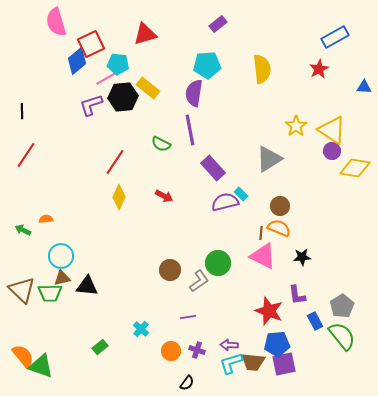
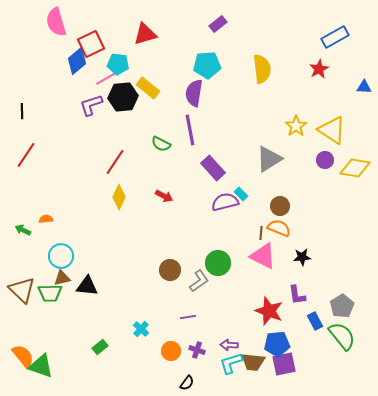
purple circle at (332, 151): moved 7 px left, 9 px down
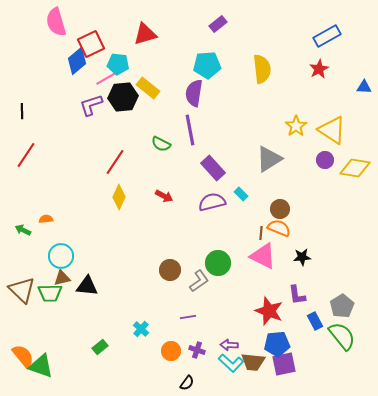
blue rectangle at (335, 37): moved 8 px left, 1 px up
purple semicircle at (225, 202): moved 13 px left
brown circle at (280, 206): moved 3 px down
cyan L-shape at (231, 363): rotated 120 degrees counterclockwise
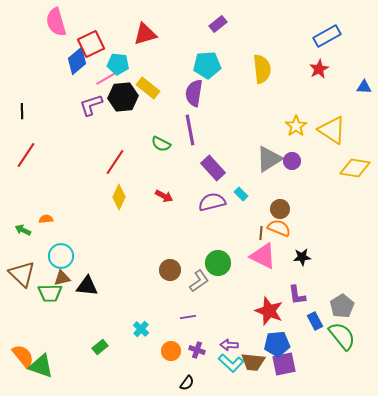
purple circle at (325, 160): moved 33 px left, 1 px down
brown triangle at (22, 290): moved 16 px up
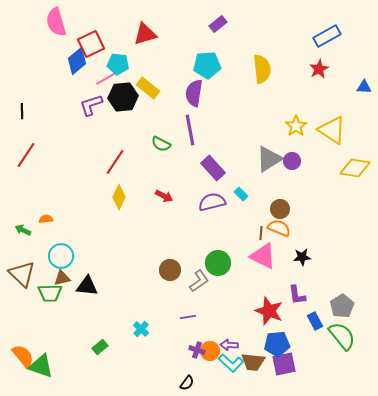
orange circle at (171, 351): moved 39 px right
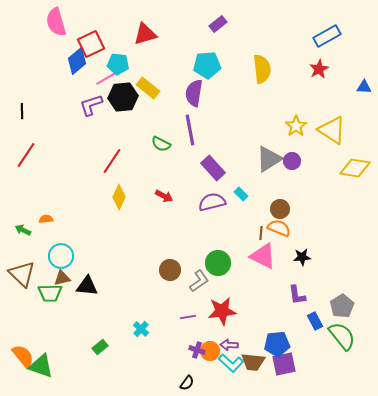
red line at (115, 162): moved 3 px left, 1 px up
red star at (269, 311): moved 47 px left; rotated 28 degrees counterclockwise
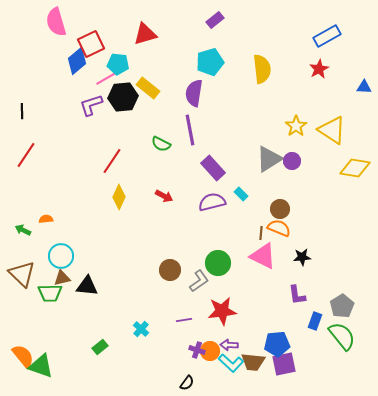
purple rectangle at (218, 24): moved 3 px left, 4 px up
cyan pentagon at (207, 65): moved 3 px right, 3 px up; rotated 12 degrees counterclockwise
purple line at (188, 317): moved 4 px left, 3 px down
blue rectangle at (315, 321): rotated 48 degrees clockwise
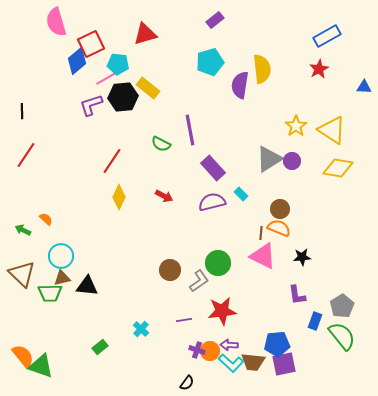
purple semicircle at (194, 93): moved 46 px right, 8 px up
yellow diamond at (355, 168): moved 17 px left
orange semicircle at (46, 219): rotated 48 degrees clockwise
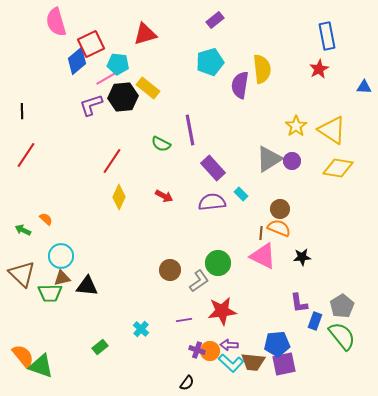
blue rectangle at (327, 36): rotated 72 degrees counterclockwise
purple semicircle at (212, 202): rotated 8 degrees clockwise
purple L-shape at (297, 295): moved 2 px right, 8 px down
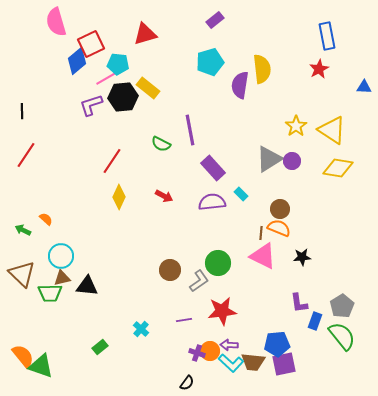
purple cross at (197, 350): moved 3 px down
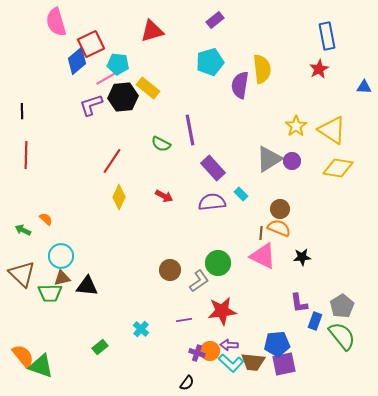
red triangle at (145, 34): moved 7 px right, 3 px up
red line at (26, 155): rotated 32 degrees counterclockwise
